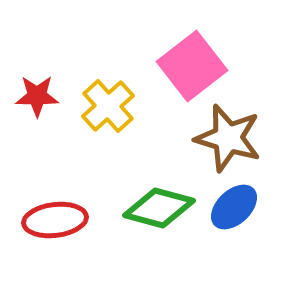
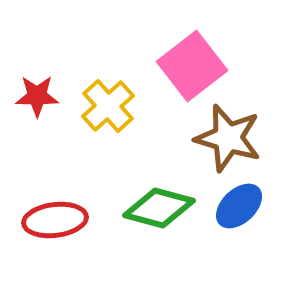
blue ellipse: moved 5 px right, 1 px up
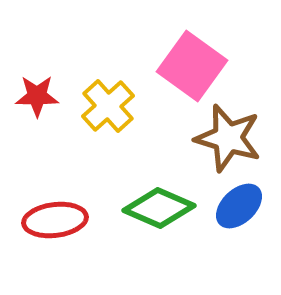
pink square: rotated 16 degrees counterclockwise
green diamond: rotated 8 degrees clockwise
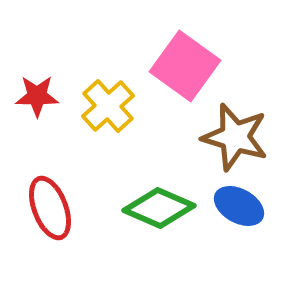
pink square: moved 7 px left
brown star: moved 7 px right, 1 px up
blue ellipse: rotated 72 degrees clockwise
red ellipse: moved 5 px left, 12 px up; rotated 76 degrees clockwise
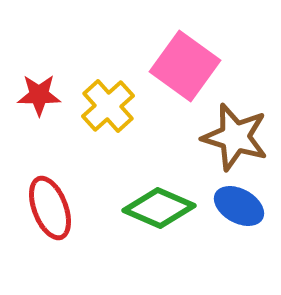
red star: moved 2 px right, 1 px up
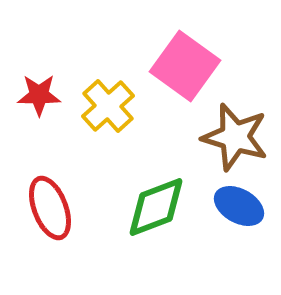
green diamond: moved 3 px left, 1 px up; rotated 44 degrees counterclockwise
